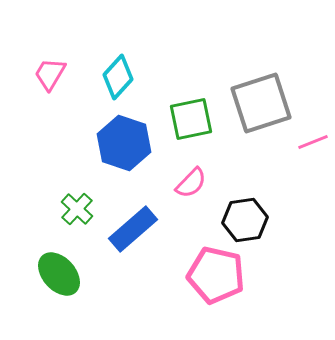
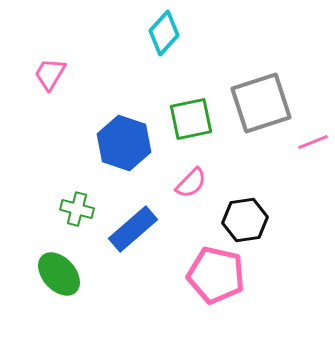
cyan diamond: moved 46 px right, 44 px up
green cross: rotated 28 degrees counterclockwise
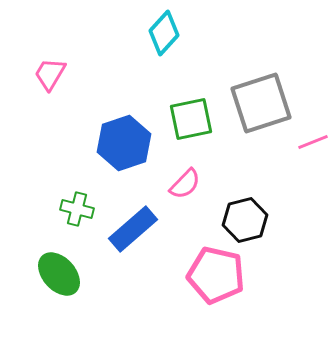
blue hexagon: rotated 22 degrees clockwise
pink semicircle: moved 6 px left, 1 px down
black hexagon: rotated 6 degrees counterclockwise
